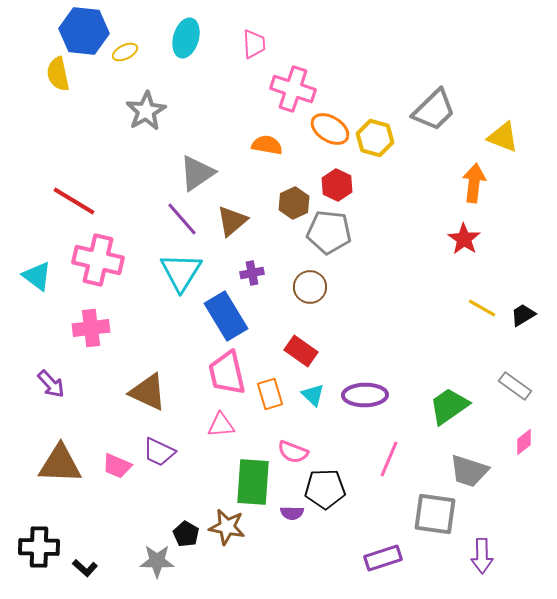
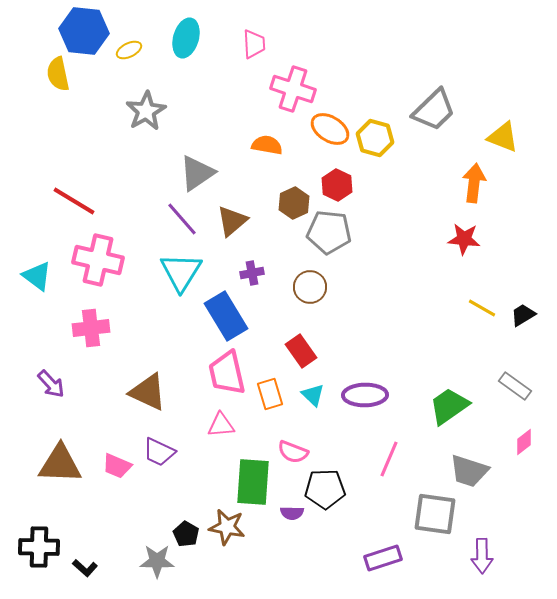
yellow ellipse at (125, 52): moved 4 px right, 2 px up
red star at (464, 239): rotated 28 degrees counterclockwise
red rectangle at (301, 351): rotated 20 degrees clockwise
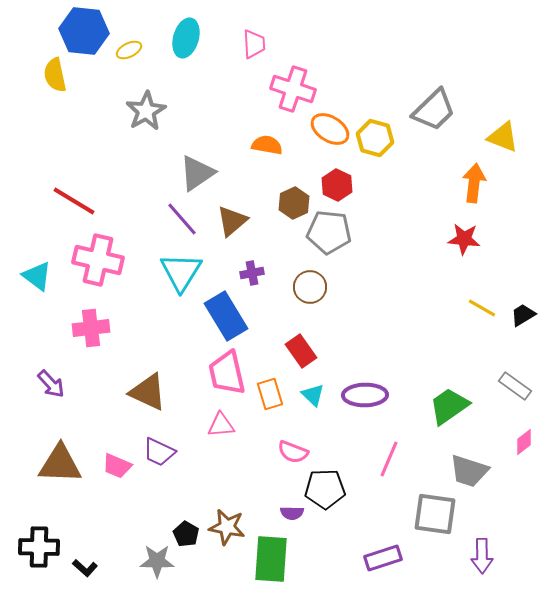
yellow semicircle at (58, 74): moved 3 px left, 1 px down
green rectangle at (253, 482): moved 18 px right, 77 px down
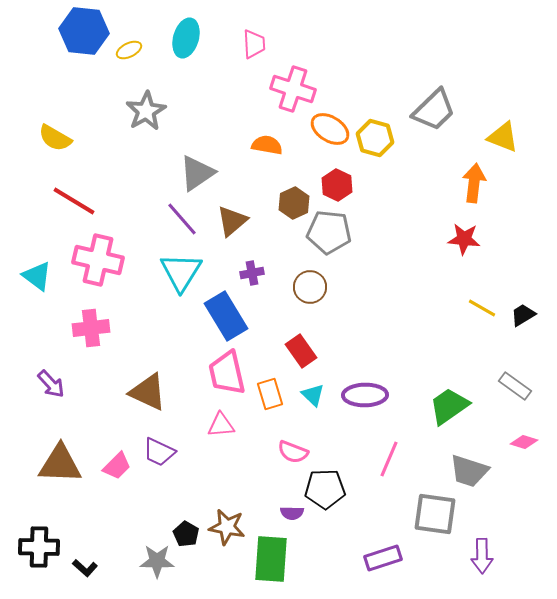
yellow semicircle at (55, 75): moved 63 px down; rotated 48 degrees counterclockwise
pink diamond at (524, 442): rotated 56 degrees clockwise
pink trapezoid at (117, 466): rotated 68 degrees counterclockwise
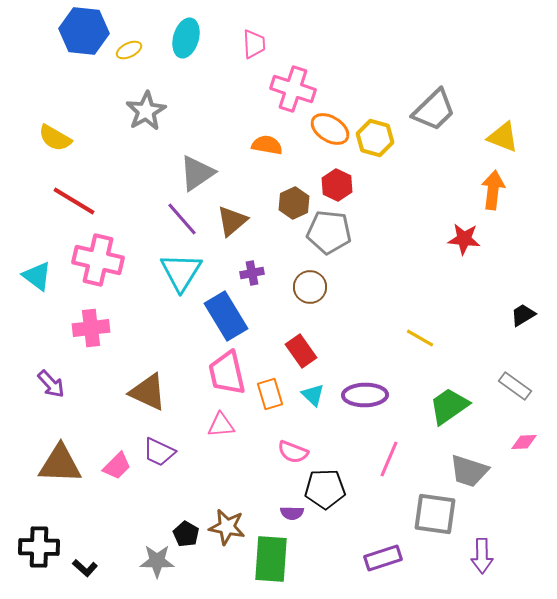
orange arrow at (474, 183): moved 19 px right, 7 px down
yellow line at (482, 308): moved 62 px left, 30 px down
pink diamond at (524, 442): rotated 20 degrees counterclockwise
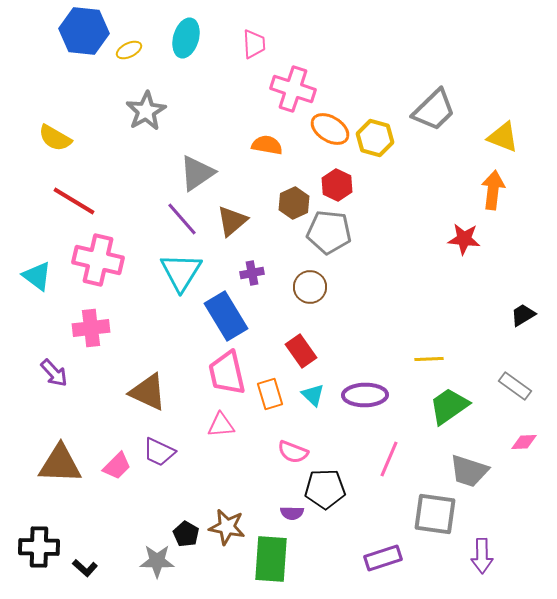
yellow line at (420, 338): moved 9 px right, 21 px down; rotated 32 degrees counterclockwise
purple arrow at (51, 384): moved 3 px right, 11 px up
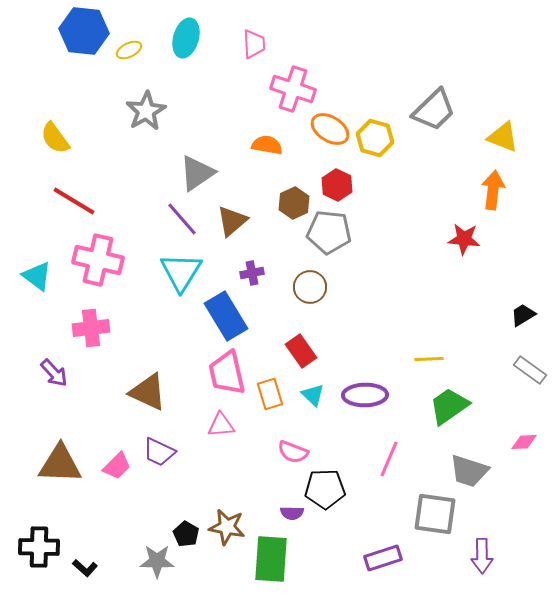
yellow semicircle at (55, 138): rotated 24 degrees clockwise
gray rectangle at (515, 386): moved 15 px right, 16 px up
